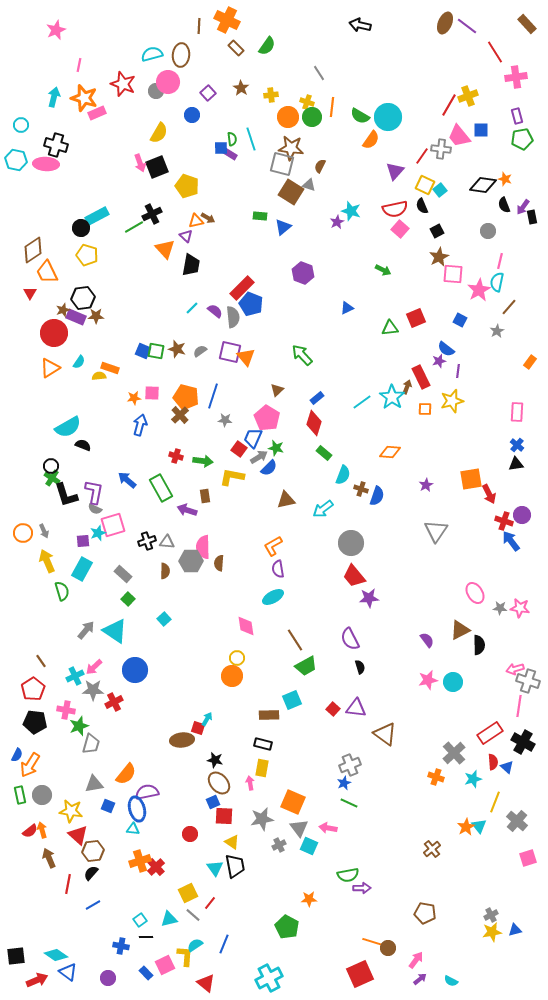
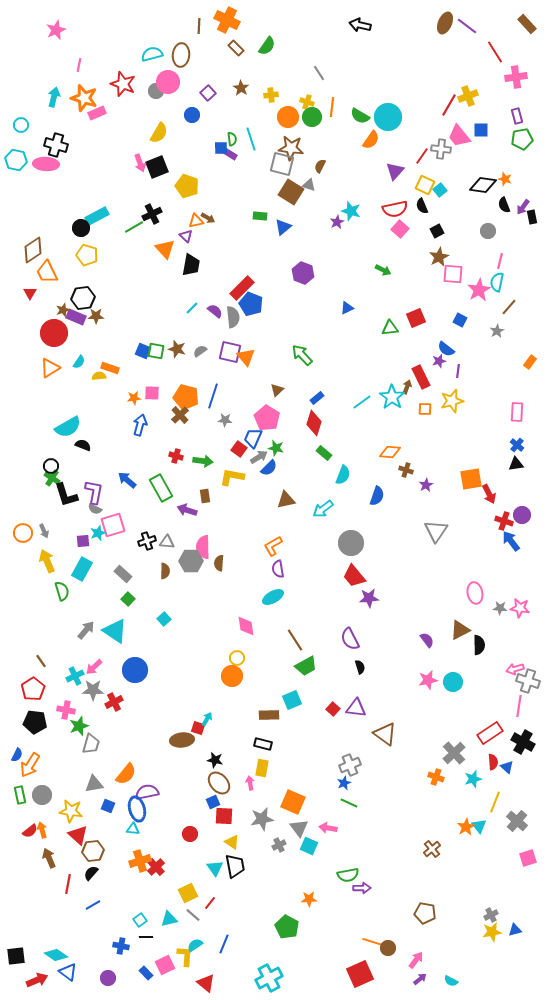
brown cross at (361, 489): moved 45 px right, 19 px up
pink ellipse at (475, 593): rotated 20 degrees clockwise
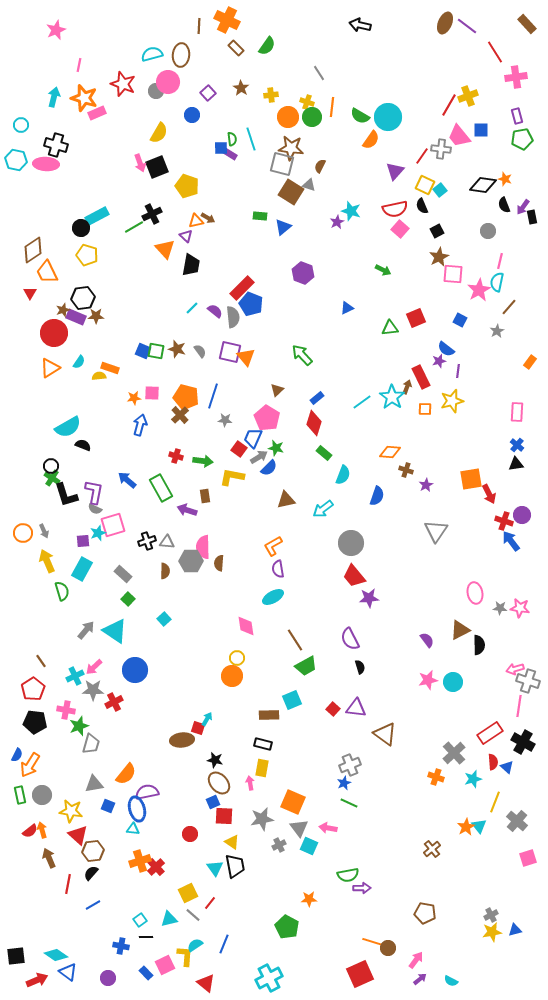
gray semicircle at (200, 351): rotated 88 degrees clockwise
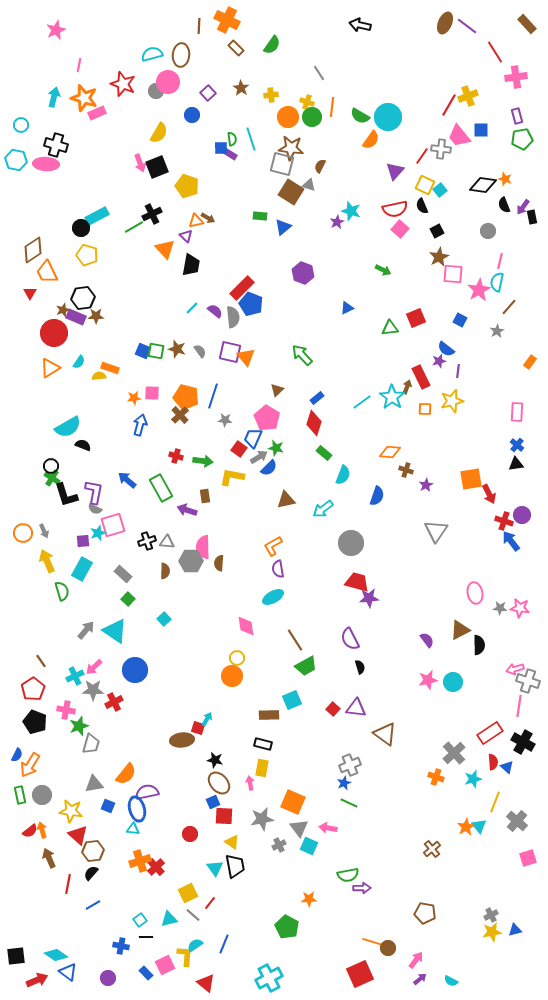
green semicircle at (267, 46): moved 5 px right, 1 px up
red trapezoid at (354, 576): moved 3 px right, 6 px down; rotated 145 degrees clockwise
black pentagon at (35, 722): rotated 15 degrees clockwise
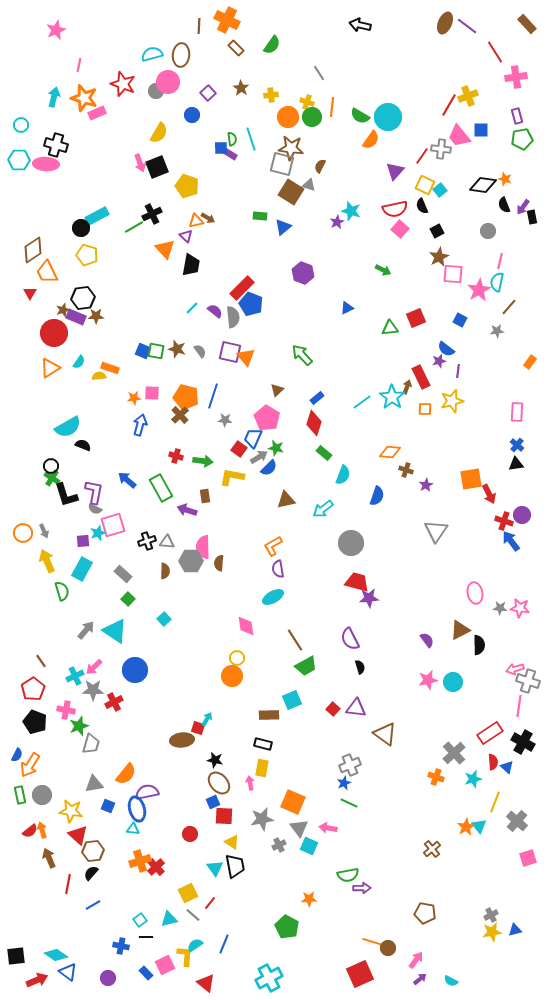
cyan hexagon at (16, 160): moved 3 px right; rotated 10 degrees counterclockwise
gray star at (497, 331): rotated 24 degrees clockwise
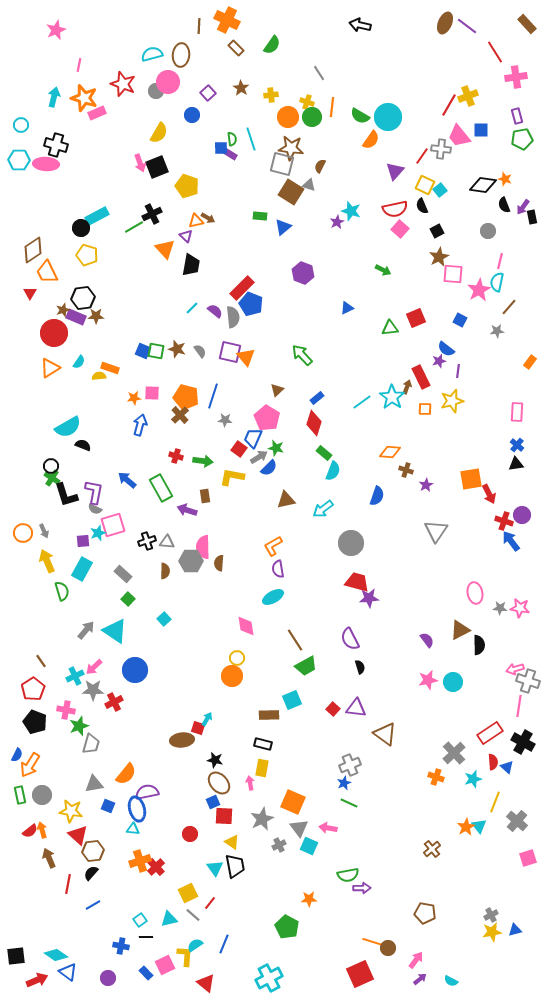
cyan semicircle at (343, 475): moved 10 px left, 4 px up
gray star at (262, 819): rotated 15 degrees counterclockwise
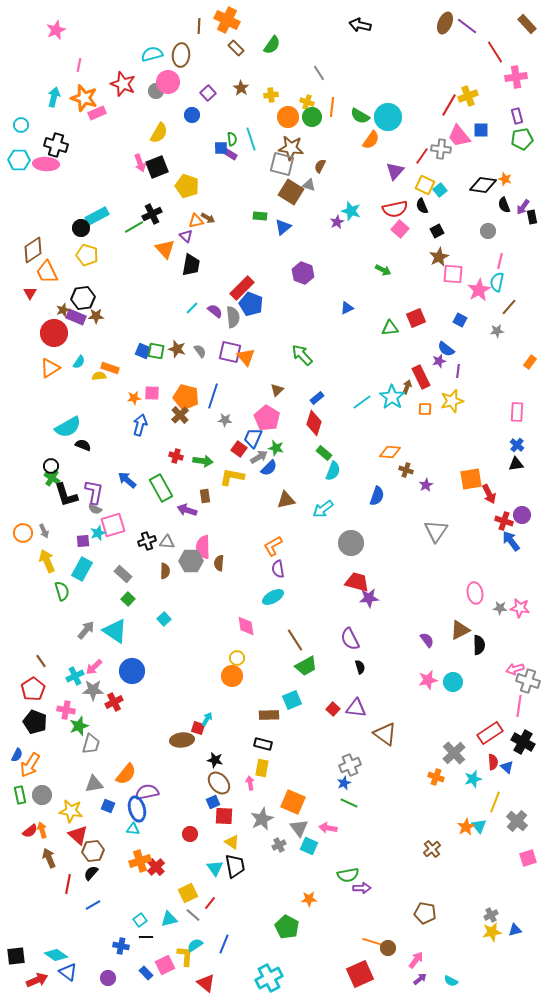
blue circle at (135, 670): moved 3 px left, 1 px down
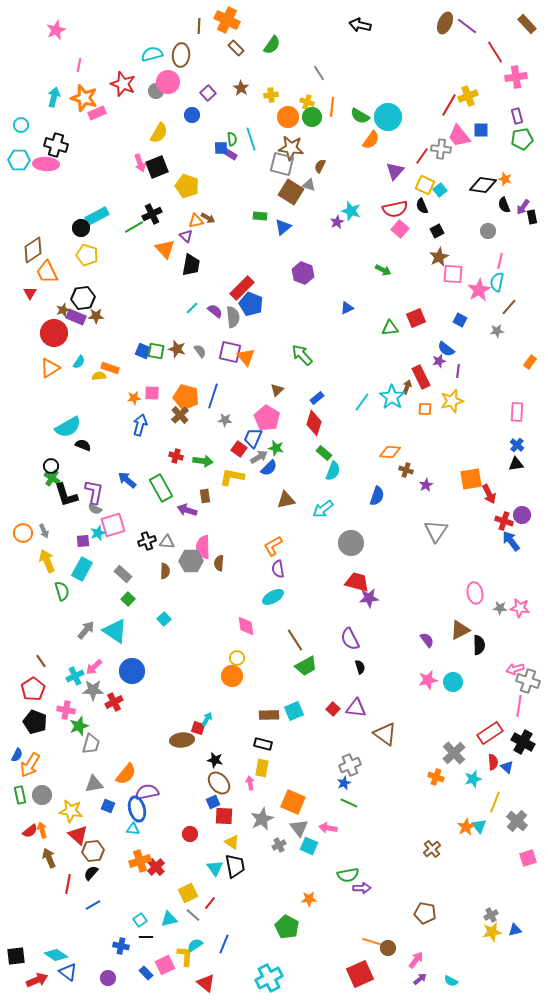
cyan line at (362, 402): rotated 18 degrees counterclockwise
cyan square at (292, 700): moved 2 px right, 11 px down
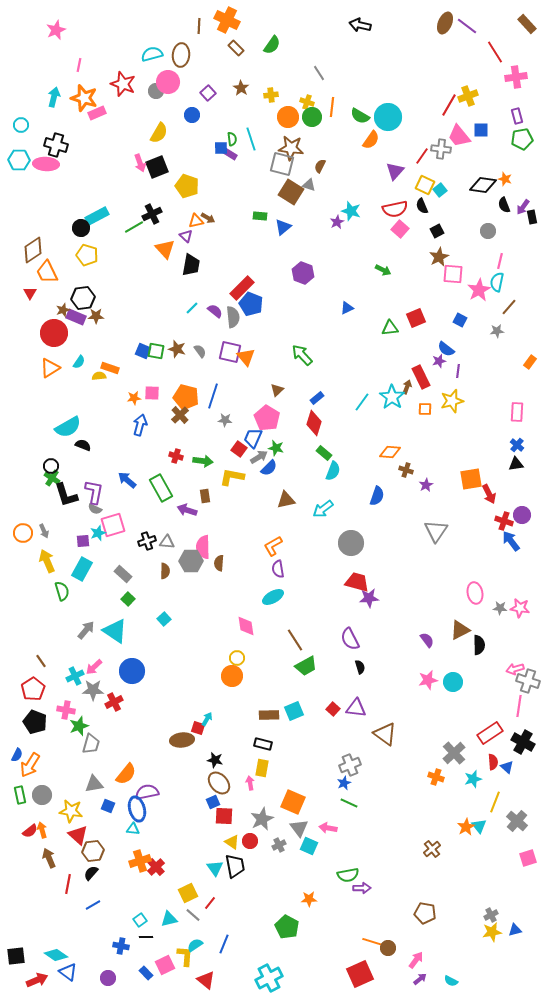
red circle at (190, 834): moved 60 px right, 7 px down
red triangle at (206, 983): moved 3 px up
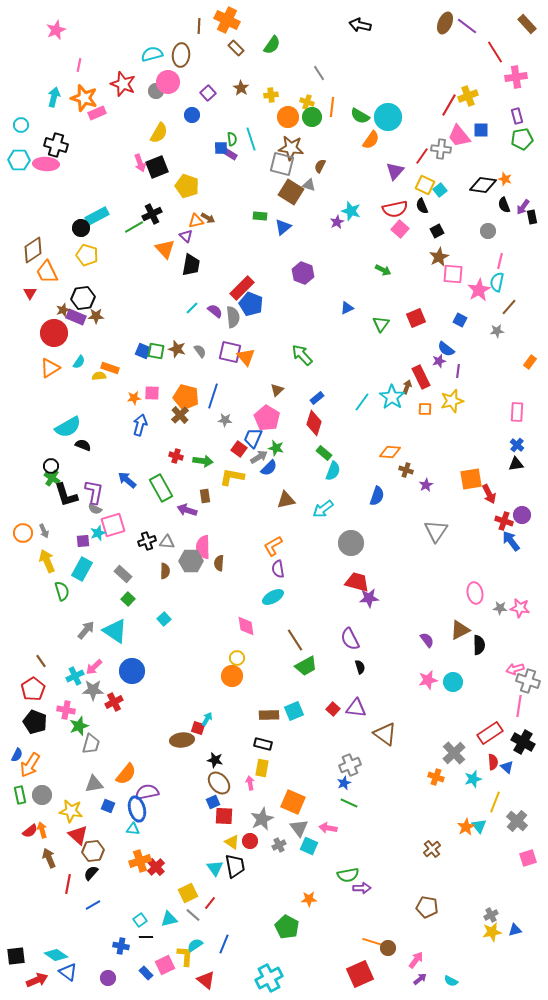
green triangle at (390, 328): moved 9 px left, 4 px up; rotated 48 degrees counterclockwise
brown pentagon at (425, 913): moved 2 px right, 6 px up
